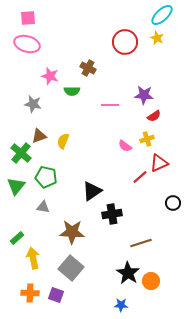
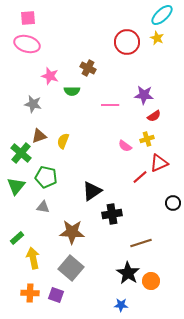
red circle: moved 2 px right
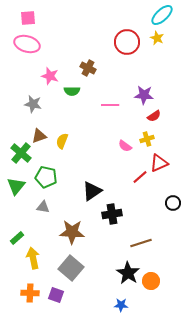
yellow semicircle: moved 1 px left
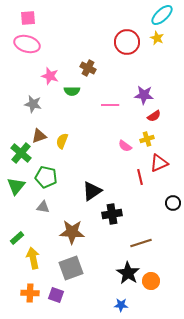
red line: rotated 63 degrees counterclockwise
gray square: rotated 30 degrees clockwise
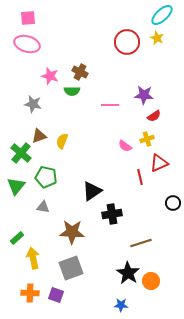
brown cross: moved 8 px left, 4 px down
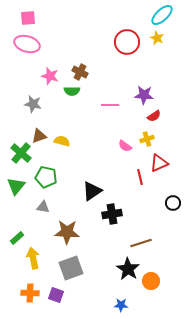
yellow semicircle: rotated 84 degrees clockwise
brown star: moved 5 px left
black star: moved 4 px up
